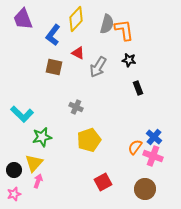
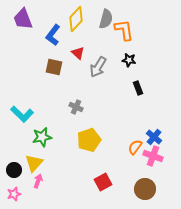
gray semicircle: moved 1 px left, 5 px up
red triangle: rotated 16 degrees clockwise
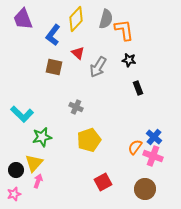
black circle: moved 2 px right
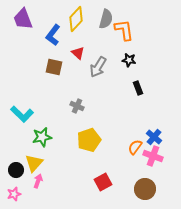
gray cross: moved 1 px right, 1 px up
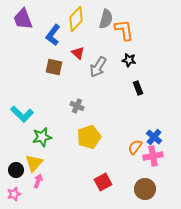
yellow pentagon: moved 3 px up
pink cross: rotated 30 degrees counterclockwise
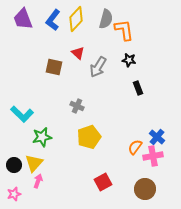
blue L-shape: moved 15 px up
blue cross: moved 3 px right
black circle: moved 2 px left, 5 px up
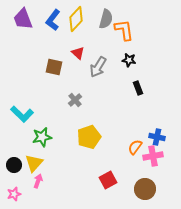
gray cross: moved 2 px left, 6 px up; rotated 24 degrees clockwise
blue cross: rotated 28 degrees counterclockwise
red square: moved 5 px right, 2 px up
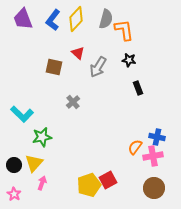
gray cross: moved 2 px left, 2 px down
yellow pentagon: moved 48 px down
pink arrow: moved 4 px right, 2 px down
brown circle: moved 9 px right, 1 px up
pink star: rotated 24 degrees counterclockwise
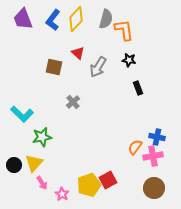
pink arrow: rotated 128 degrees clockwise
pink star: moved 48 px right
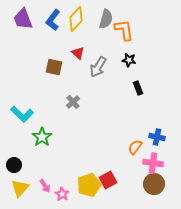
green star: rotated 24 degrees counterclockwise
pink cross: moved 7 px down; rotated 18 degrees clockwise
yellow triangle: moved 14 px left, 25 px down
pink arrow: moved 3 px right, 3 px down
brown circle: moved 4 px up
